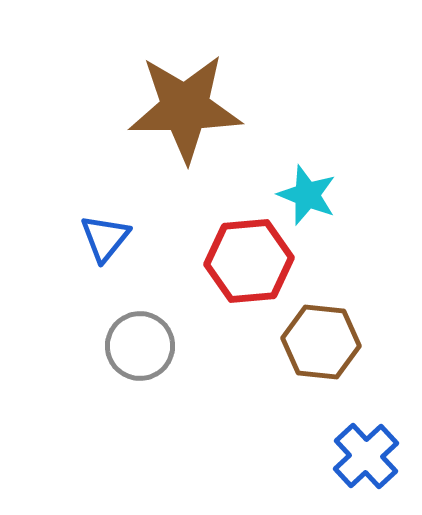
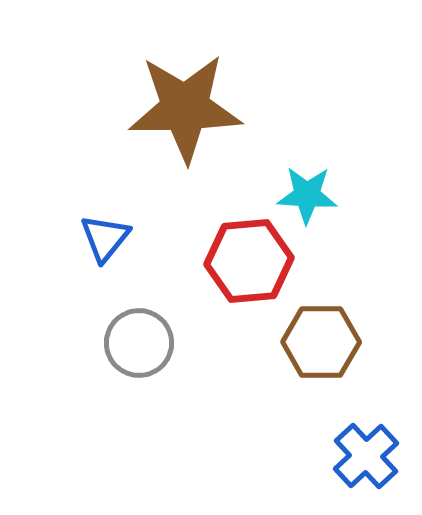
cyan star: rotated 18 degrees counterclockwise
brown hexagon: rotated 6 degrees counterclockwise
gray circle: moved 1 px left, 3 px up
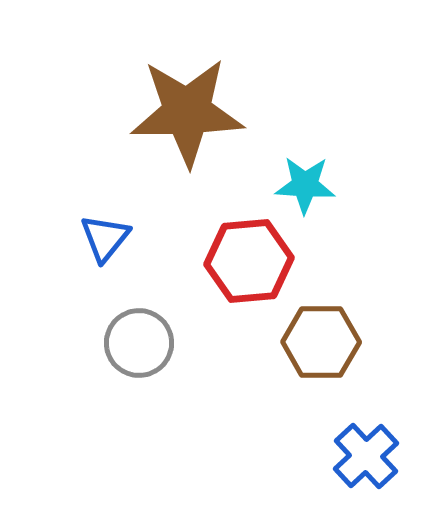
brown star: moved 2 px right, 4 px down
cyan star: moved 2 px left, 10 px up
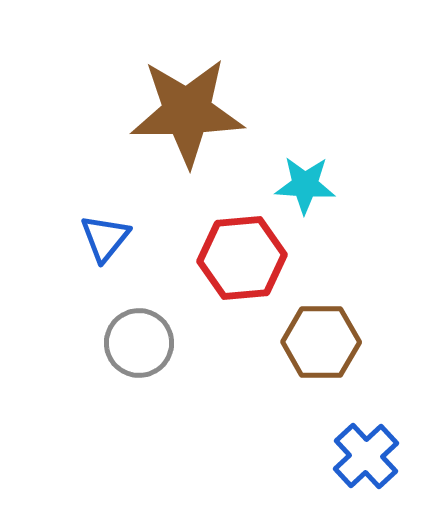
red hexagon: moved 7 px left, 3 px up
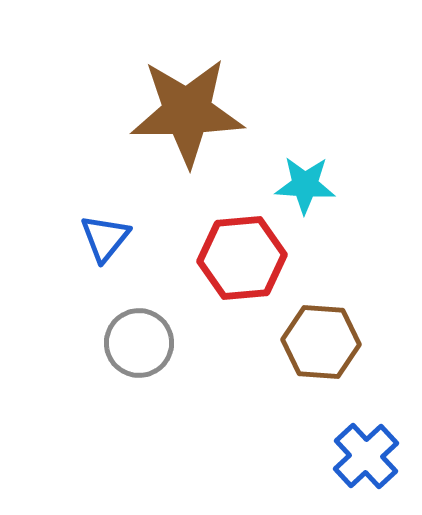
brown hexagon: rotated 4 degrees clockwise
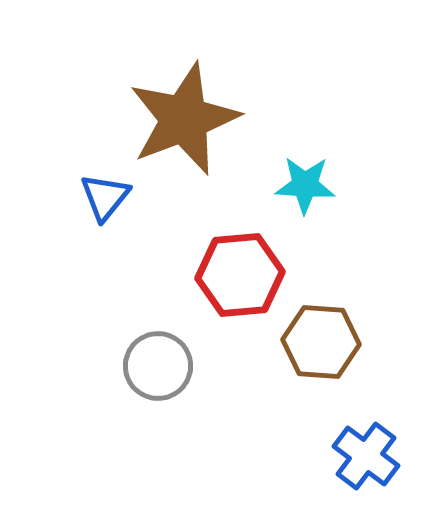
brown star: moved 3 px left, 7 px down; rotated 20 degrees counterclockwise
blue triangle: moved 41 px up
red hexagon: moved 2 px left, 17 px down
gray circle: moved 19 px right, 23 px down
blue cross: rotated 10 degrees counterclockwise
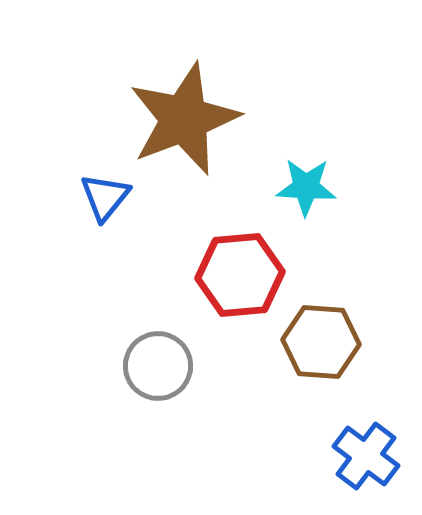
cyan star: moved 1 px right, 2 px down
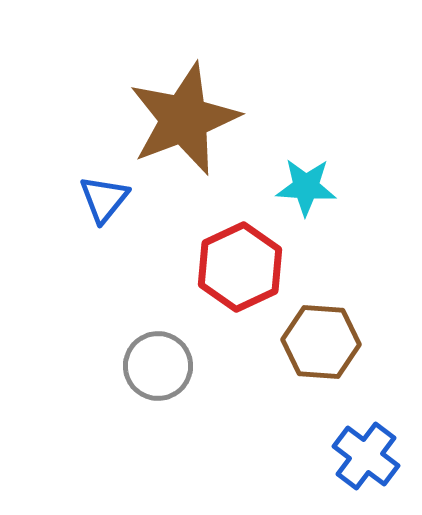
blue triangle: moved 1 px left, 2 px down
red hexagon: moved 8 px up; rotated 20 degrees counterclockwise
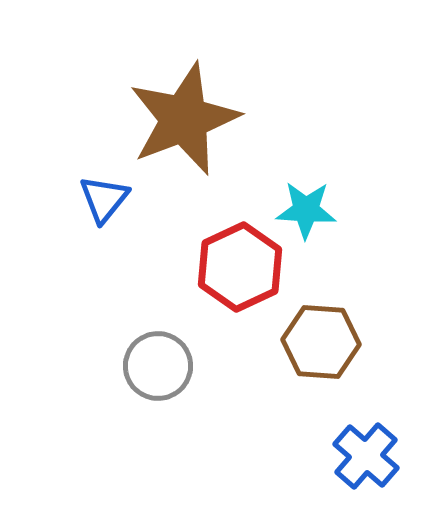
cyan star: moved 23 px down
blue cross: rotated 4 degrees clockwise
